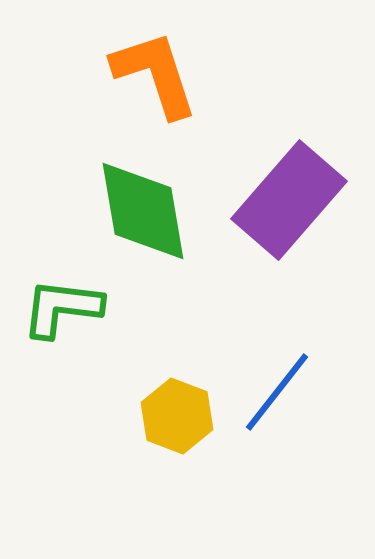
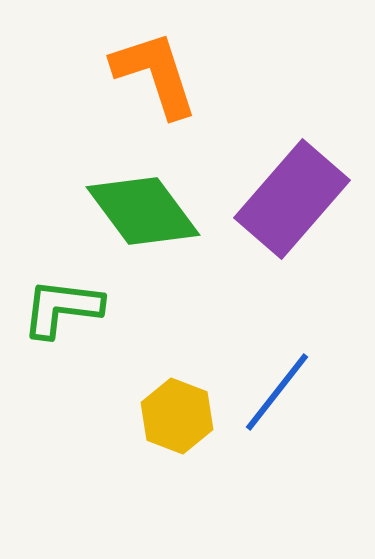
purple rectangle: moved 3 px right, 1 px up
green diamond: rotated 27 degrees counterclockwise
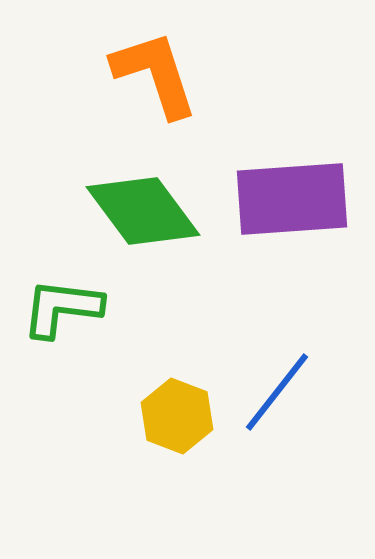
purple rectangle: rotated 45 degrees clockwise
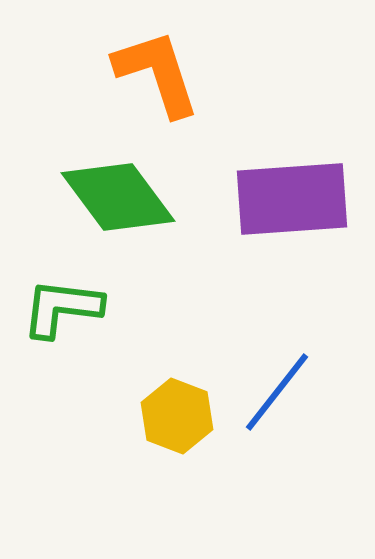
orange L-shape: moved 2 px right, 1 px up
green diamond: moved 25 px left, 14 px up
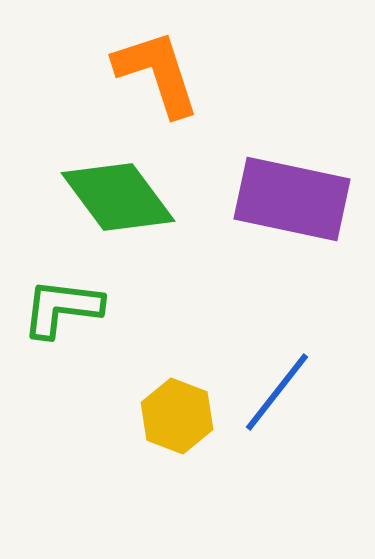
purple rectangle: rotated 16 degrees clockwise
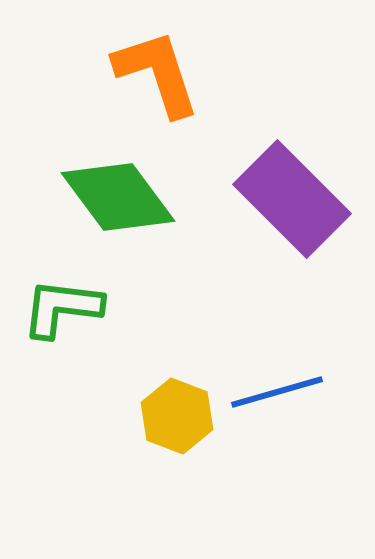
purple rectangle: rotated 33 degrees clockwise
blue line: rotated 36 degrees clockwise
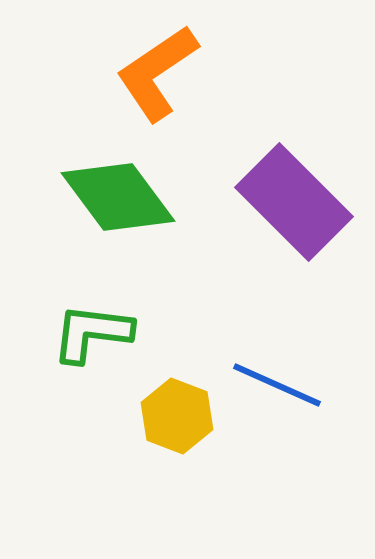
orange L-shape: rotated 106 degrees counterclockwise
purple rectangle: moved 2 px right, 3 px down
green L-shape: moved 30 px right, 25 px down
blue line: moved 7 px up; rotated 40 degrees clockwise
